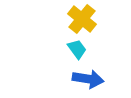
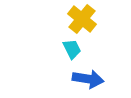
cyan trapezoid: moved 5 px left; rotated 10 degrees clockwise
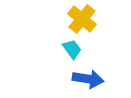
cyan trapezoid: rotated 10 degrees counterclockwise
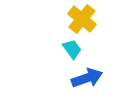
blue arrow: moved 1 px left, 1 px up; rotated 28 degrees counterclockwise
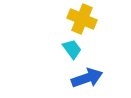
yellow cross: rotated 16 degrees counterclockwise
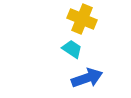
cyan trapezoid: rotated 20 degrees counterclockwise
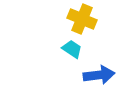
blue arrow: moved 12 px right, 3 px up; rotated 12 degrees clockwise
